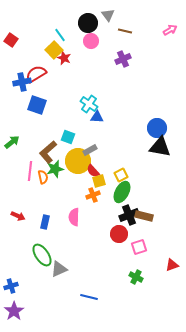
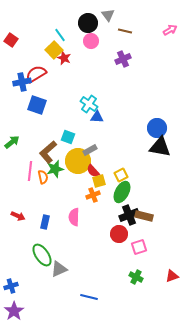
red triangle at (172, 265): moved 11 px down
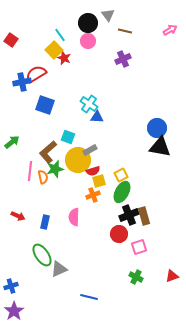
pink circle at (91, 41): moved 3 px left
blue square at (37, 105): moved 8 px right
yellow circle at (78, 161): moved 1 px up
red semicircle at (93, 171): rotated 64 degrees counterclockwise
brown rectangle at (144, 216): rotated 60 degrees clockwise
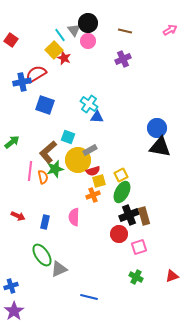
gray triangle at (108, 15): moved 34 px left, 15 px down
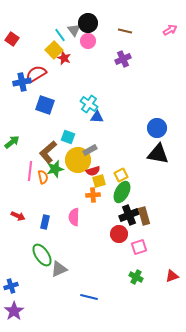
red square at (11, 40): moved 1 px right, 1 px up
black triangle at (160, 147): moved 2 px left, 7 px down
orange cross at (93, 195): rotated 16 degrees clockwise
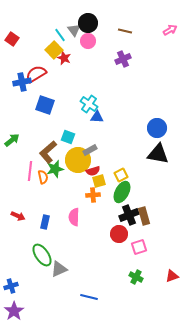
green arrow at (12, 142): moved 2 px up
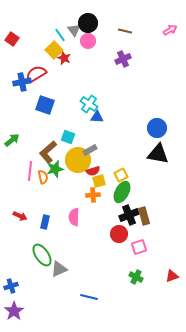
red arrow at (18, 216): moved 2 px right
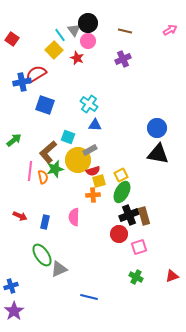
red star at (64, 58): moved 13 px right
blue triangle at (97, 117): moved 2 px left, 8 px down
green arrow at (12, 140): moved 2 px right
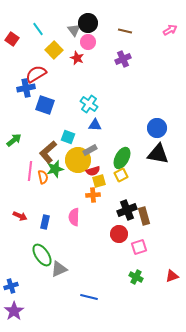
cyan line at (60, 35): moved 22 px left, 6 px up
pink circle at (88, 41): moved 1 px down
blue cross at (22, 82): moved 4 px right, 6 px down
green ellipse at (122, 192): moved 34 px up
black cross at (129, 215): moved 2 px left, 5 px up
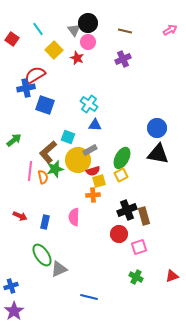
red semicircle at (36, 74): moved 1 px left, 1 px down
